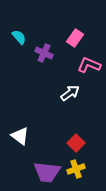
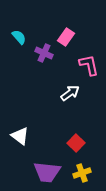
pink rectangle: moved 9 px left, 1 px up
pink L-shape: rotated 55 degrees clockwise
yellow cross: moved 6 px right, 4 px down
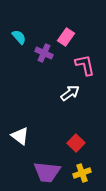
pink L-shape: moved 4 px left
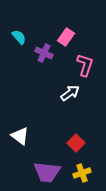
pink L-shape: rotated 30 degrees clockwise
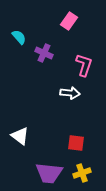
pink rectangle: moved 3 px right, 16 px up
pink L-shape: moved 1 px left
white arrow: rotated 42 degrees clockwise
red square: rotated 36 degrees counterclockwise
purple trapezoid: moved 2 px right, 1 px down
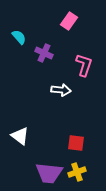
white arrow: moved 9 px left, 3 px up
yellow cross: moved 5 px left, 1 px up
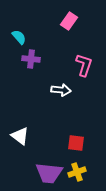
purple cross: moved 13 px left, 6 px down; rotated 18 degrees counterclockwise
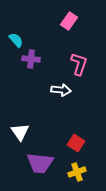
cyan semicircle: moved 3 px left, 3 px down
pink L-shape: moved 5 px left, 1 px up
white triangle: moved 4 px up; rotated 18 degrees clockwise
red square: rotated 24 degrees clockwise
purple trapezoid: moved 9 px left, 10 px up
